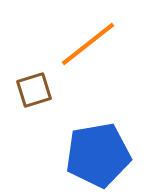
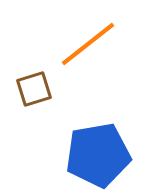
brown square: moved 1 px up
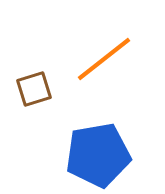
orange line: moved 16 px right, 15 px down
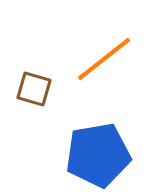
brown square: rotated 33 degrees clockwise
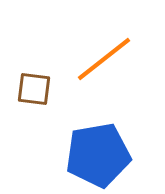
brown square: rotated 9 degrees counterclockwise
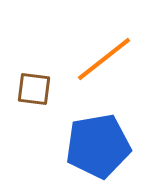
blue pentagon: moved 9 px up
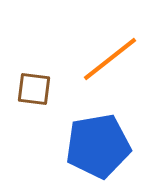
orange line: moved 6 px right
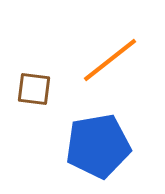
orange line: moved 1 px down
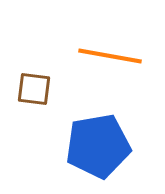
orange line: moved 4 px up; rotated 48 degrees clockwise
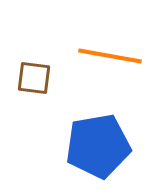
brown square: moved 11 px up
